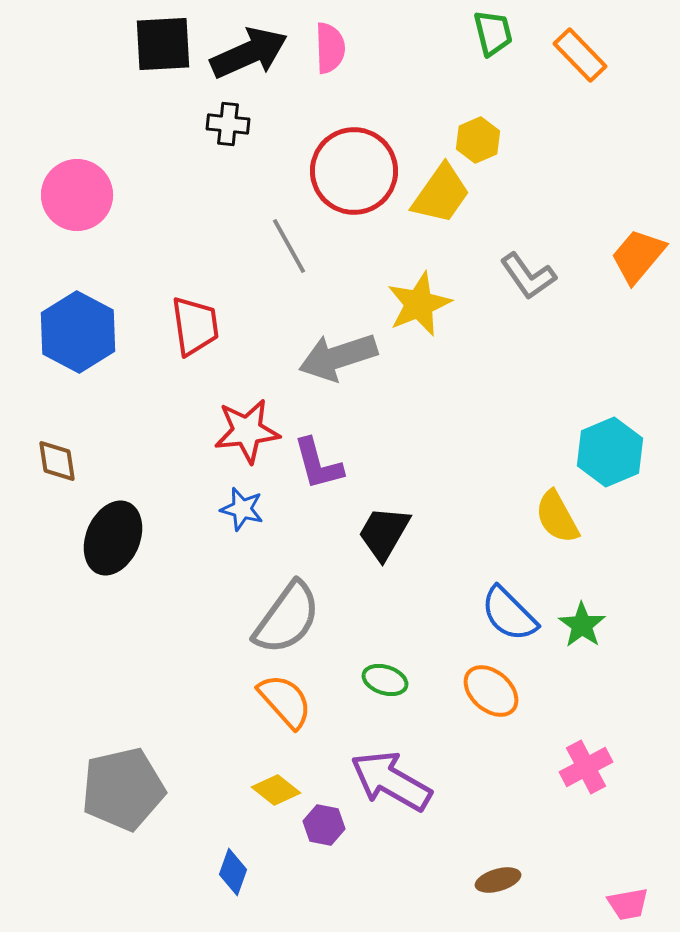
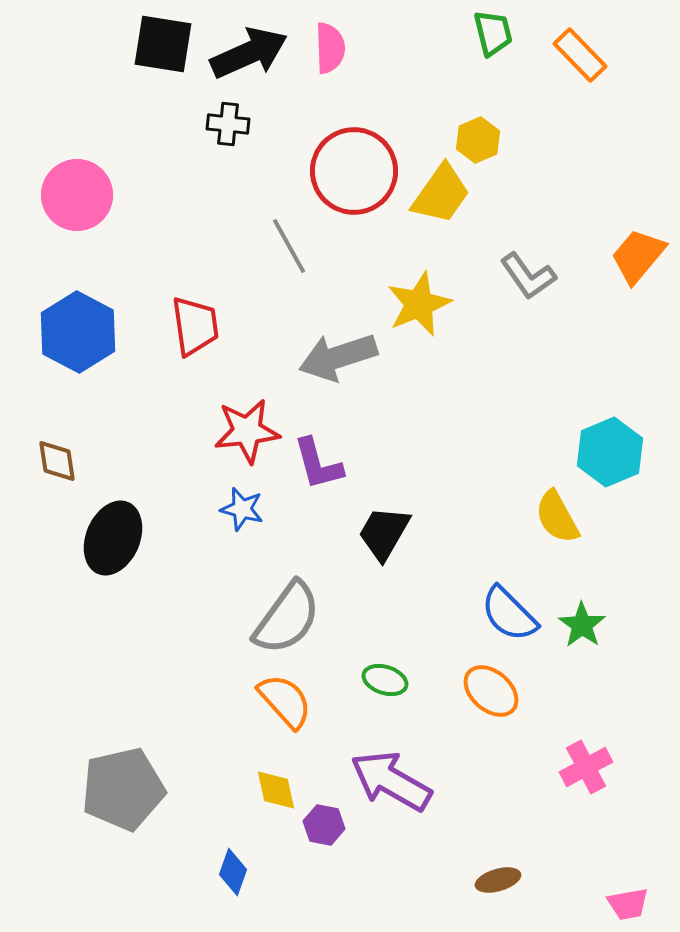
black square: rotated 12 degrees clockwise
yellow diamond: rotated 39 degrees clockwise
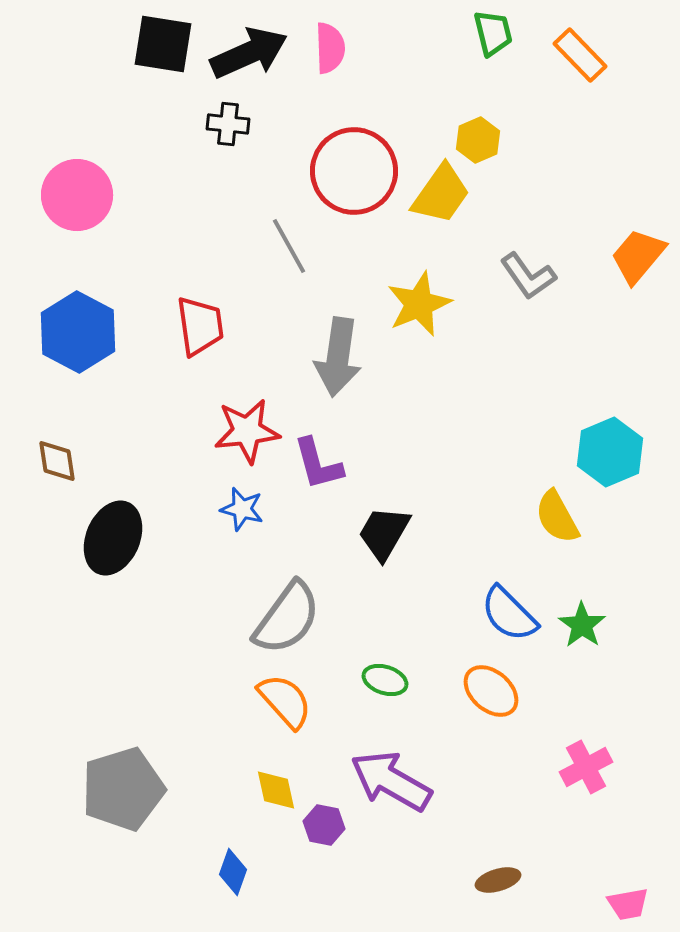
red trapezoid: moved 5 px right
gray arrow: rotated 64 degrees counterclockwise
gray pentagon: rotated 4 degrees counterclockwise
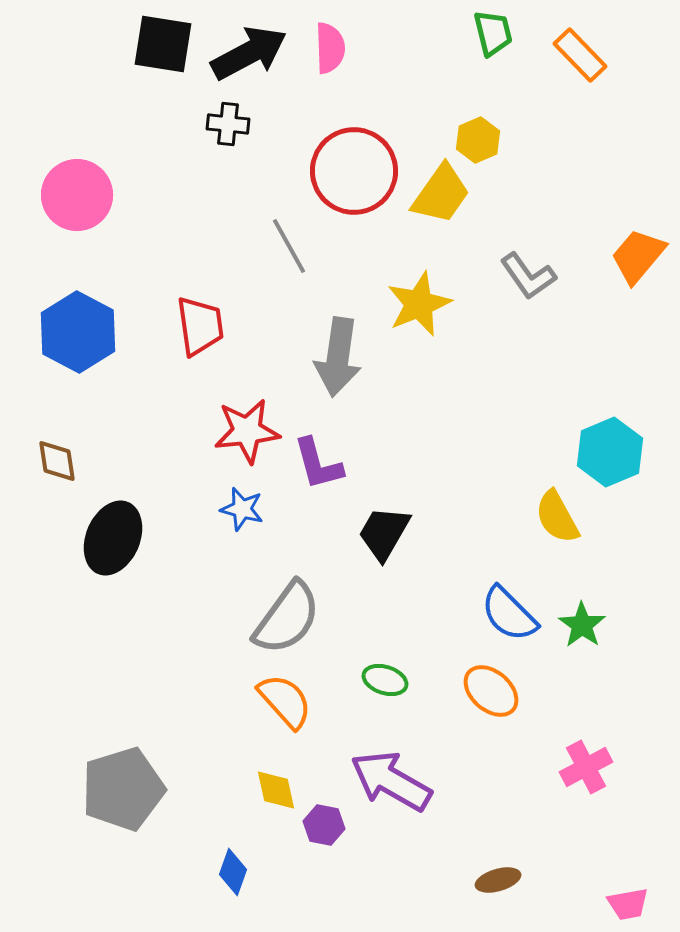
black arrow: rotated 4 degrees counterclockwise
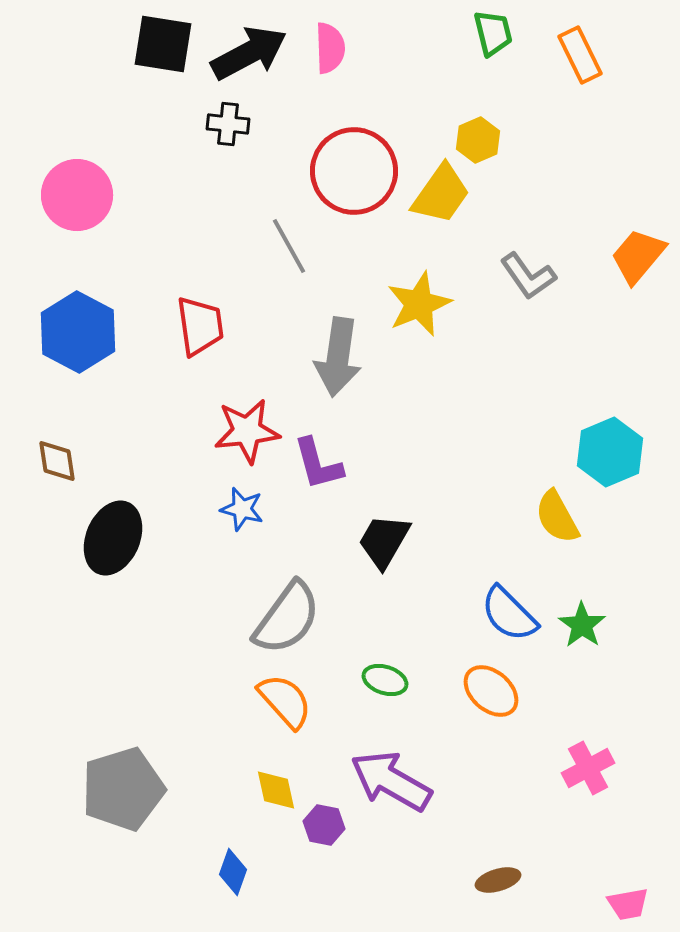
orange rectangle: rotated 18 degrees clockwise
black trapezoid: moved 8 px down
pink cross: moved 2 px right, 1 px down
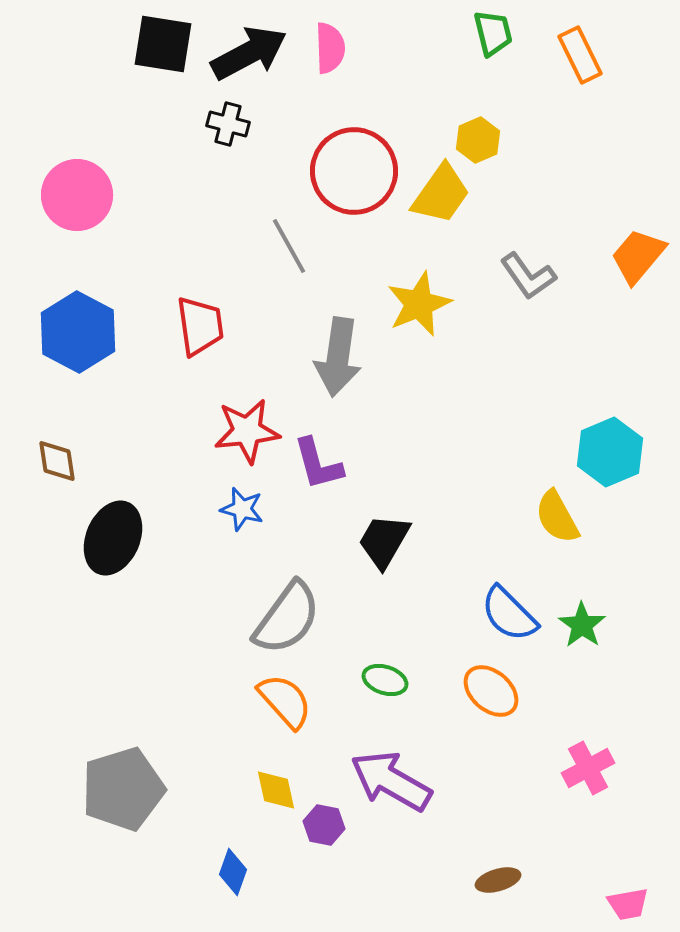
black cross: rotated 9 degrees clockwise
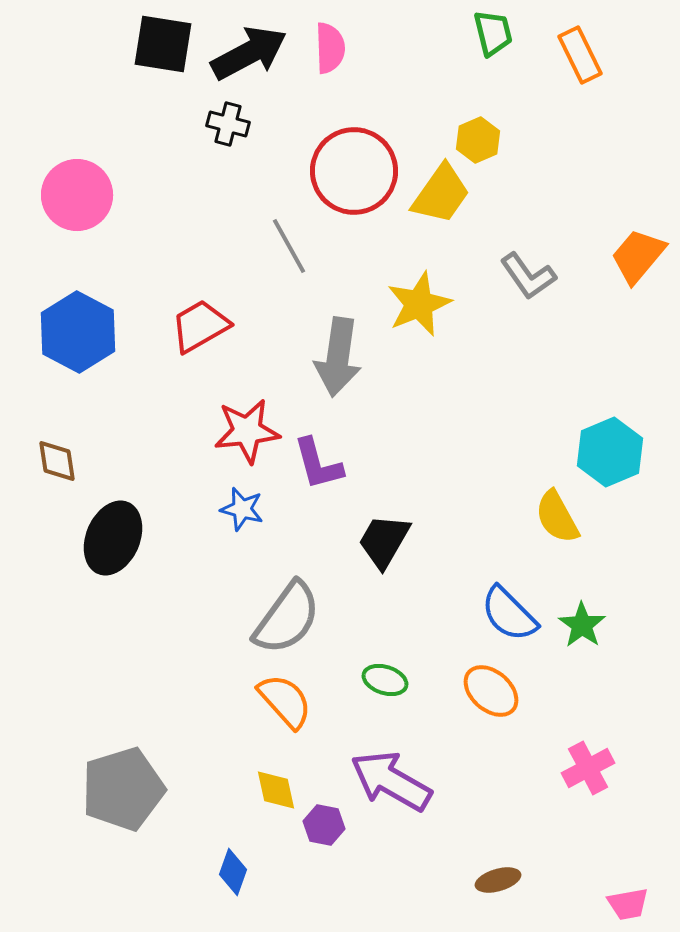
red trapezoid: rotated 112 degrees counterclockwise
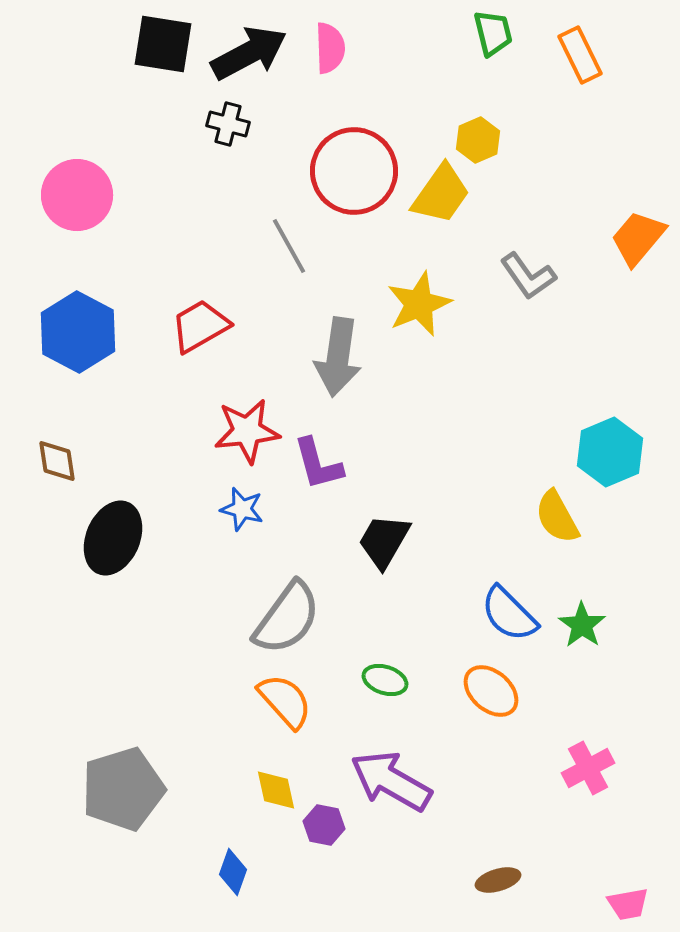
orange trapezoid: moved 18 px up
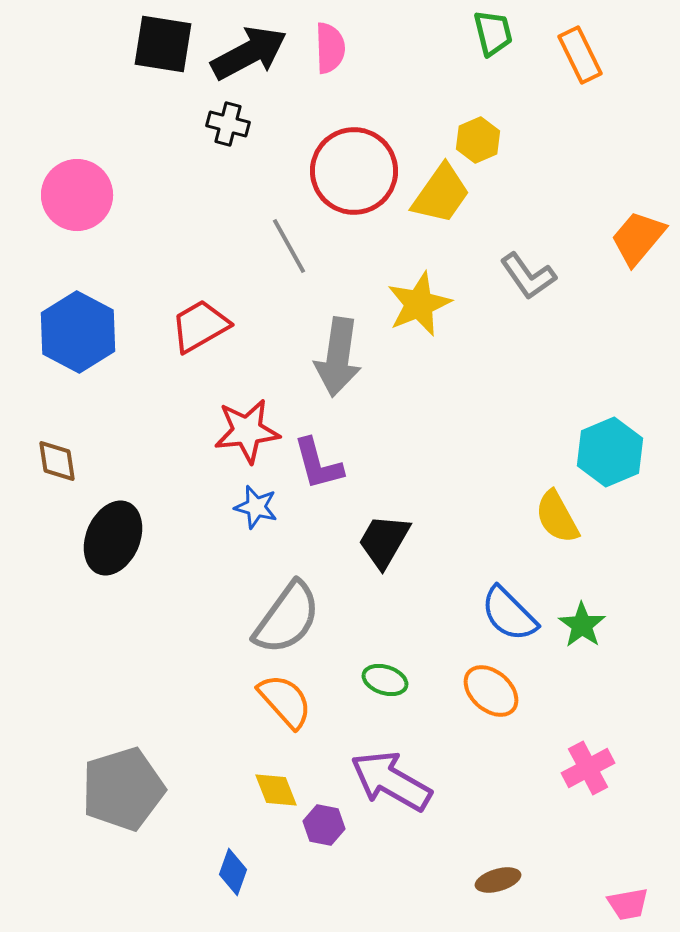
blue star: moved 14 px right, 2 px up
yellow diamond: rotated 9 degrees counterclockwise
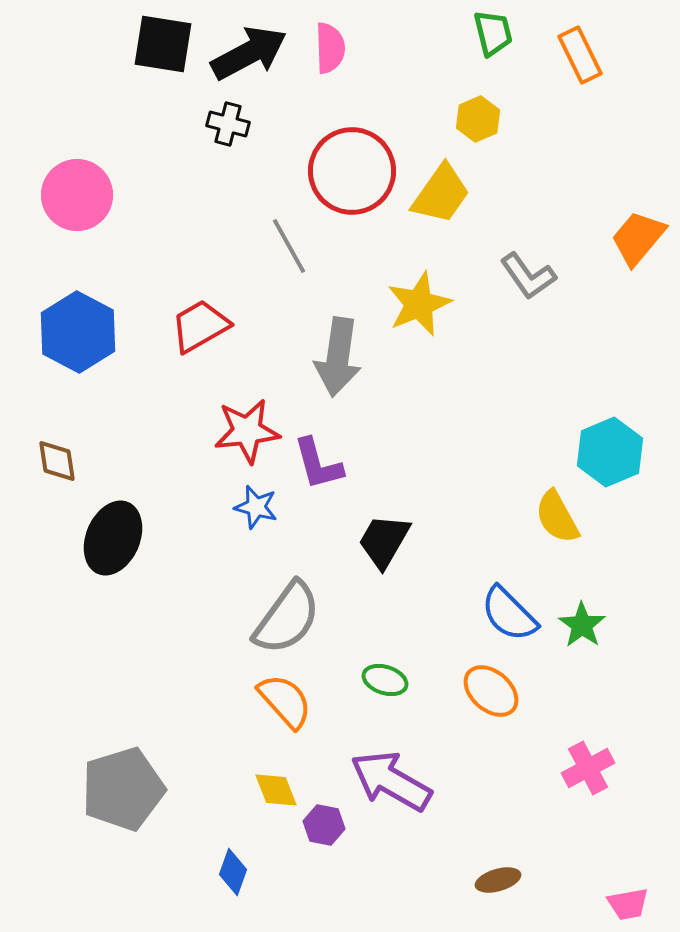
yellow hexagon: moved 21 px up
red circle: moved 2 px left
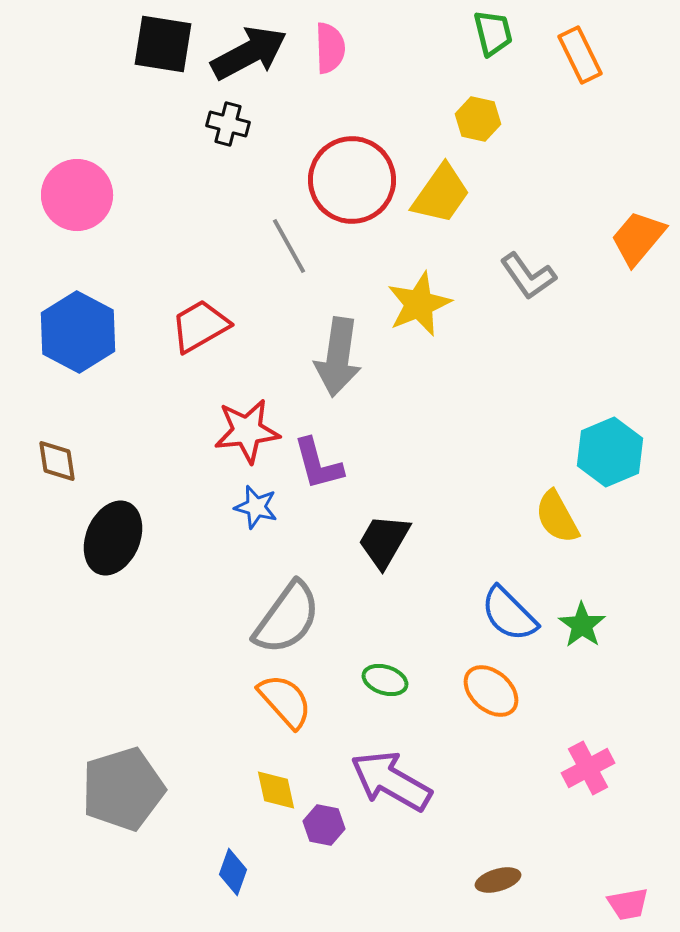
yellow hexagon: rotated 24 degrees counterclockwise
red circle: moved 9 px down
yellow diamond: rotated 9 degrees clockwise
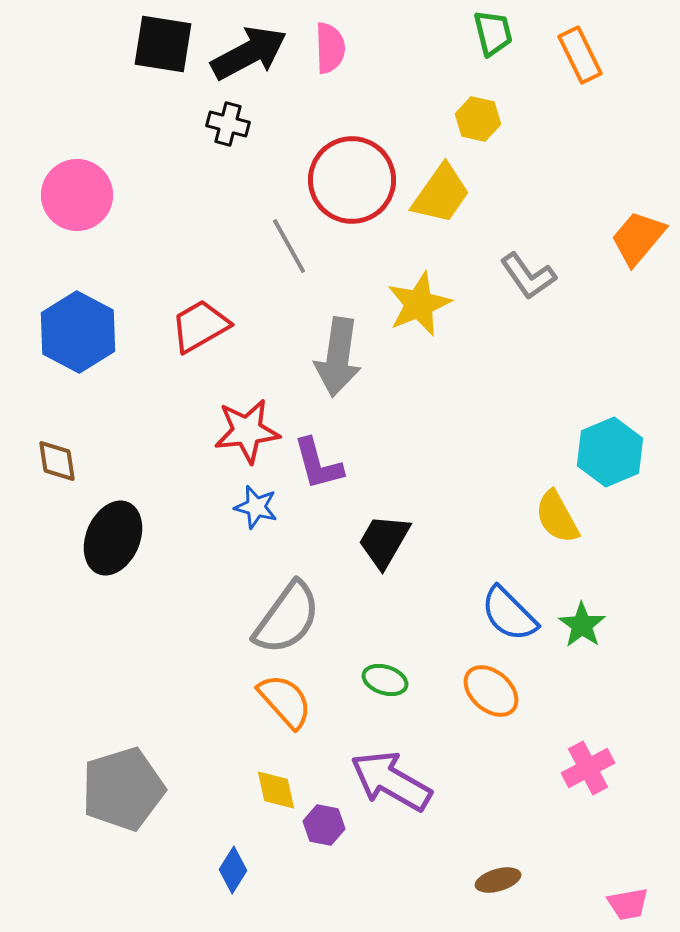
blue diamond: moved 2 px up; rotated 12 degrees clockwise
